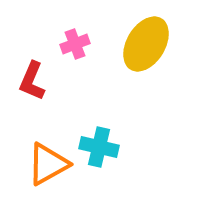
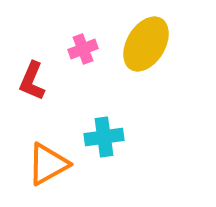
pink cross: moved 8 px right, 5 px down
cyan cross: moved 5 px right, 10 px up; rotated 21 degrees counterclockwise
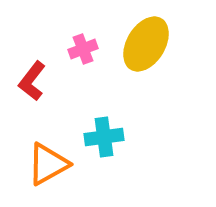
red L-shape: rotated 15 degrees clockwise
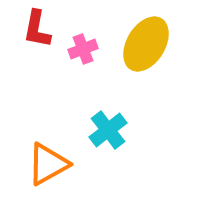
red L-shape: moved 5 px right, 52 px up; rotated 27 degrees counterclockwise
cyan cross: moved 4 px right, 7 px up; rotated 30 degrees counterclockwise
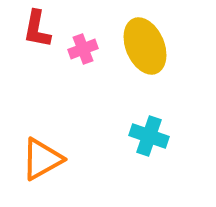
yellow ellipse: moved 1 px left, 2 px down; rotated 54 degrees counterclockwise
cyan cross: moved 41 px right, 6 px down; rotated 33 degrees counterclockwise
orange triangle: moved 6 px left, 5 px up
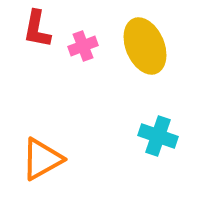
pink cross: moved 3 px up
cyan cross: moved 9 px right
